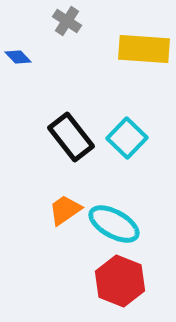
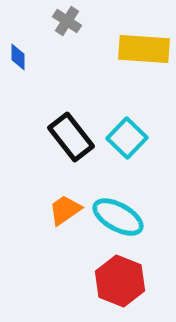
blue diamond: rotated 44 degrees clockwise
cyan ellipse: moved 4 px right, 7 px up
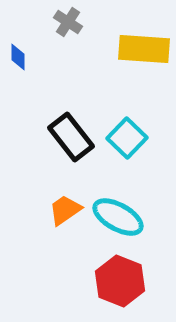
gray cross: moved 1 px right, 1 px down
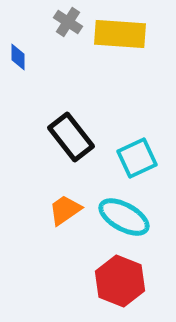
yellow rectangle: moved 24 px left, 15 px up
cyan square: moved 10 px right, 20 px down; rotated 21 degrees clockwise
cyan ellipse: moved 6 px right
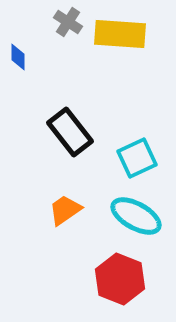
black rectangle: moved 1 px left, 5 px up
cyan ellipse: moved 12 px right, 1 px up
red hexagon: moved 2 px up
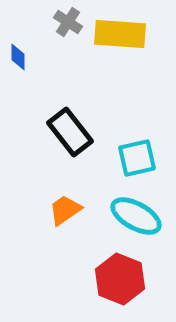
cyan square: rotated 12 degrees clockwise
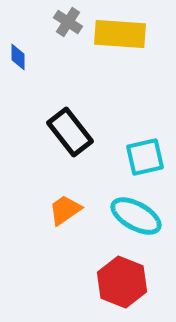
cyan square: moved 8 px right, 1 px up
red hexagon: moved 2 px right, 3 px down
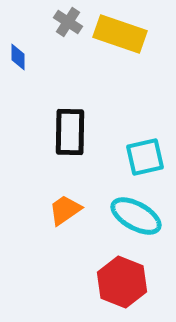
yellow rectangle: rotated 15 degrees clockwise
black rectangle: rotated 39 degrees clockwise
